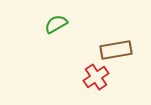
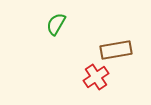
green semicircle: rotated 30 degrees counterclockwise
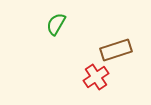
brown rectangle: rotated 8 degrees counterclockwise
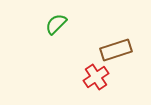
green semicircle: rotated 15 degrees clockwise
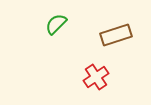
brown rectangle: moved 15 px up
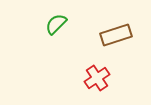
red cross: moved 1 px right, 1 px down
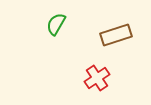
green semicircle: rotated 15 degrees counterclockwise
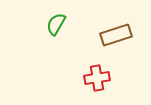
red cross: rotated 25 degrees clockwise
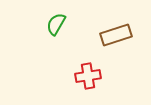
red cross: moved 9 px left, 2 px up
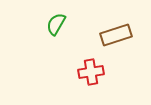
red cross: moved 3 px right, 4 px up
